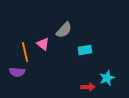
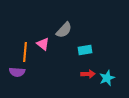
orange line: rotated 18 degrees clockwise
red arrow: moved 13 px up
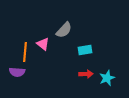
red arrow: moved 2 px left
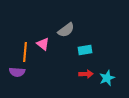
gray semicircle: moved 2 px right; rotated 12 degrees clockwise
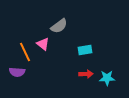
gray semicircle: moved 7 px left, 4 px up
orange line: rotated 30 degrees counterclockwise
cyan star: rotated 21 degrees clockwise
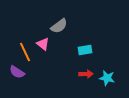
purple semicircle: rotated 28 degrees clockwise
cyan star: rotated 14 degrees clockwise
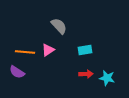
gray semicircle: rotated 96 degrees counterclockwise
pink triangle: moved 5 px right, 6 px down; rotated 48 degrees clockwise
orange line: rotated 60 degrees counterclockwise
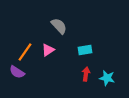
orange line: rotated 60 degrees counterclockwise
red arrow: rotated 80 degrees counterclockwise
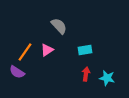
pink triangle: moved 1 px left
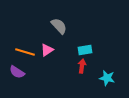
orange line: rotated 72 degrees clockwise
red arrow: moved 4 px left, 8 px up
